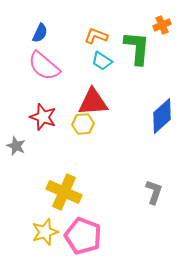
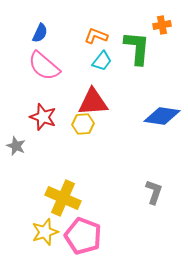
orange cross: rotated 12 degrees clockwise
cyan trapezoid: rotated 85 degrees counterclockwise
blue diamond: rotated 51 degrees clockwise
yellow cross: moved 1 px left, 6 px down
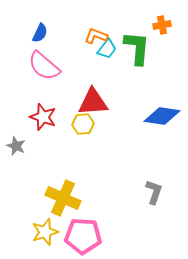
cyan trapezoid: moved 5 px right, 12 px up
pink pentagon: rotated 18 degrees counterclockwise
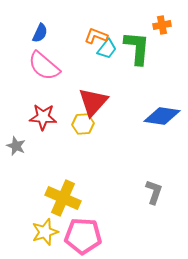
red triangle: rotated 44 degrees counterclockwise
red star: rotated 16 degrees counterclockwise
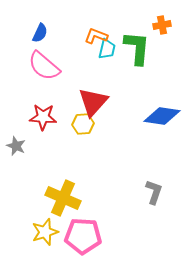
cyan trapezoid: rotated 25 degrees counterclockwise
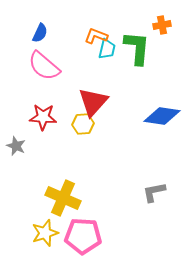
gray L-shape: rotated 120 degrees counterclockwise
yellow star: moved 1 px down
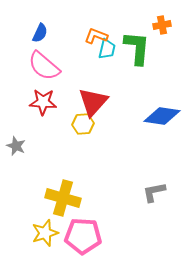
red star: moved 15 px up
yellow cross: rotated 8 degrees counterclockwise
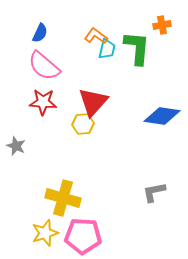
orange L-shape: rotated 15 degrees clockwise
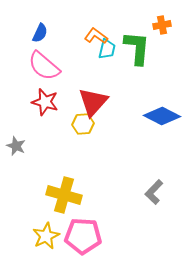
red star: moved 2 px right; rotated 12 degrees clockwise
blue diamond: rotated 18 degrees clockwise
gray L-shape: rotated 35 degrees counterclockwise
yellow cross: moved 1 px right, 3 px up
yellow star: moved 1 px right, 3 px down; rotated 8 degrees counterclockwise
